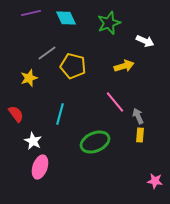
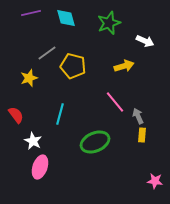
cyan diamond: rotated 10 degrees clockwise
red semicircle: moved 1 px down
yellow rectangle: moved 2 px right
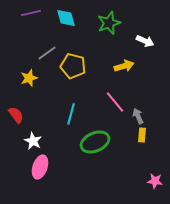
cyan line: moved 11 px right
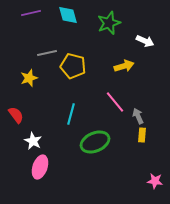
cyan diamond: moved 2 px right, 3 px up
gray line: rotated 24 degrees clockwise
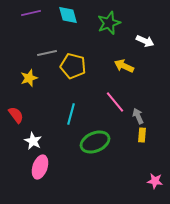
yellow arrow: rotated 138 degrees counterclockwise
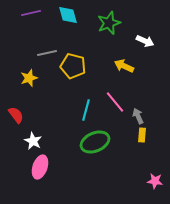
cyan line: moved 15 px right, 4 px up
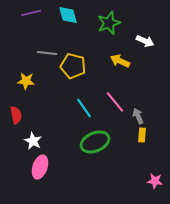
gray line: rotated 18 degrees clockwise
yellow arrow: moved 4 px left, 5 px up
yellow star: moved 3 px left, 3 px down; rotated 24 degrees clockwise
cyan line: moved 2 px left, 2 px up; rotated 50 degrees counterclockwise
red semicircle: rotated 24 degrees clockwise
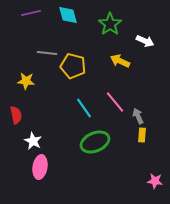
green star: moved 1 px right, 1 px down; rotated 15 degrees counterclockwise
pink ellipse: rotated 10 degrees counterclockwise
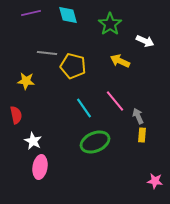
pink line: moved 1 px up
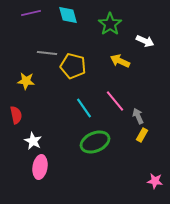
yellow rectangle: rotated 24 degrees clockwise
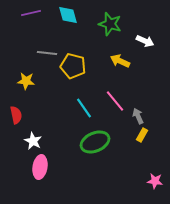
green star: rotated 20 degrees counterclockwise
